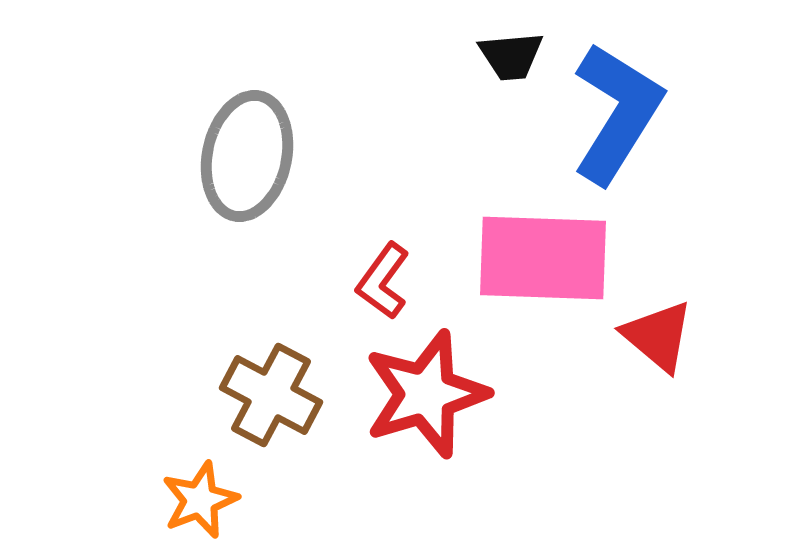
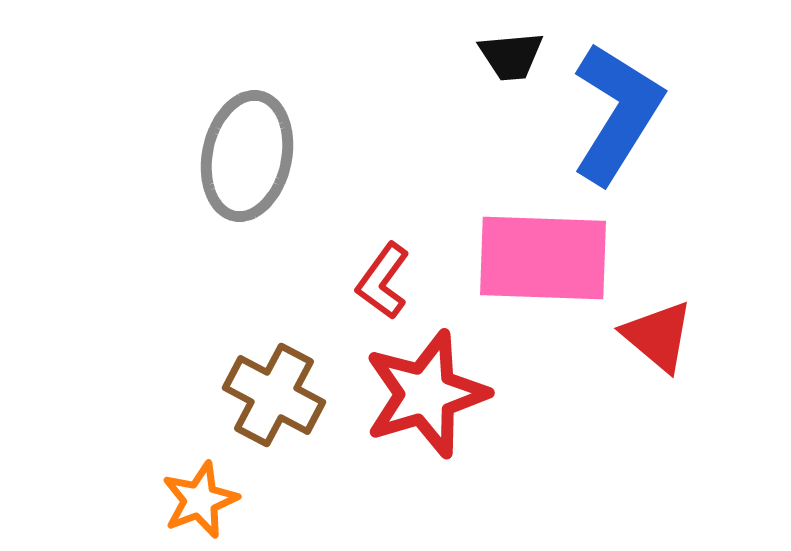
brown cross: moved 3 px right
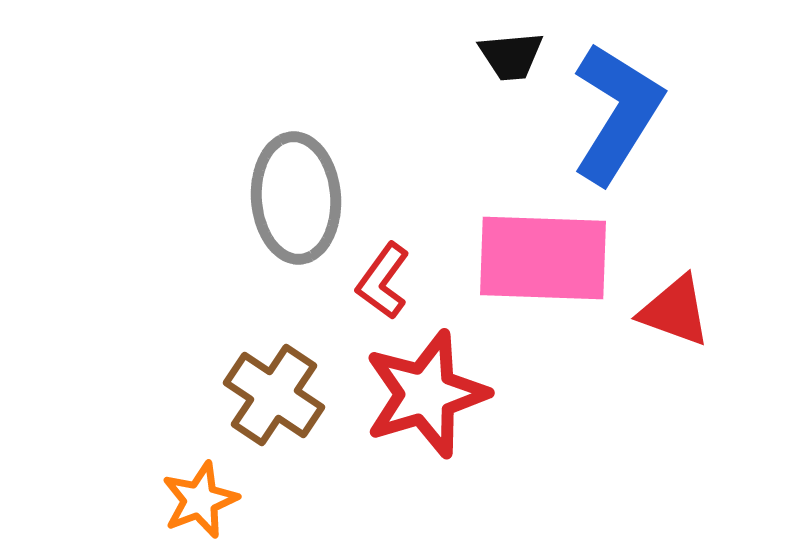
gray ellipse: moved 49 px right, 42 px down; rotated 16 degrees counterclockwise
red triangle: moved 17 px right, 25 px up; rotated 20 degrees counterclockwise
brown cross: rotated 6 degrees clockwise
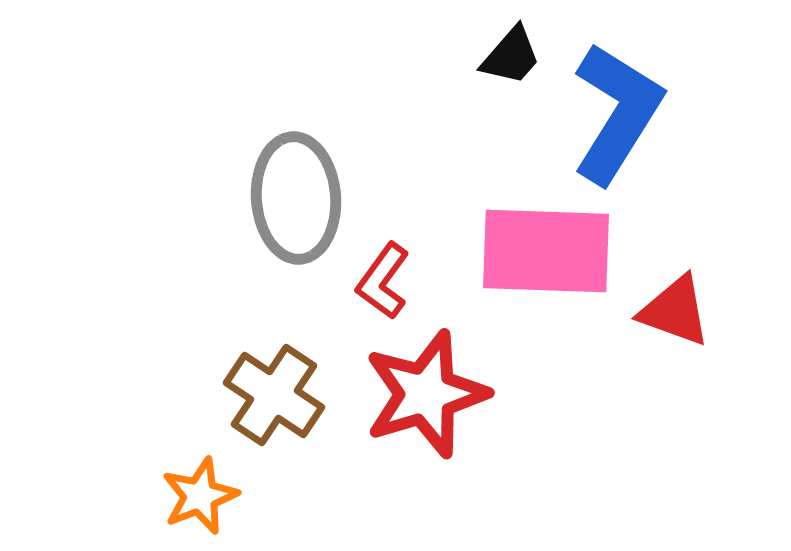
black trapezoid: rotated 44 degrees counterclockwise
pink rectangle: moved 3 px right, 7 px up
orange star: moved 4 px up
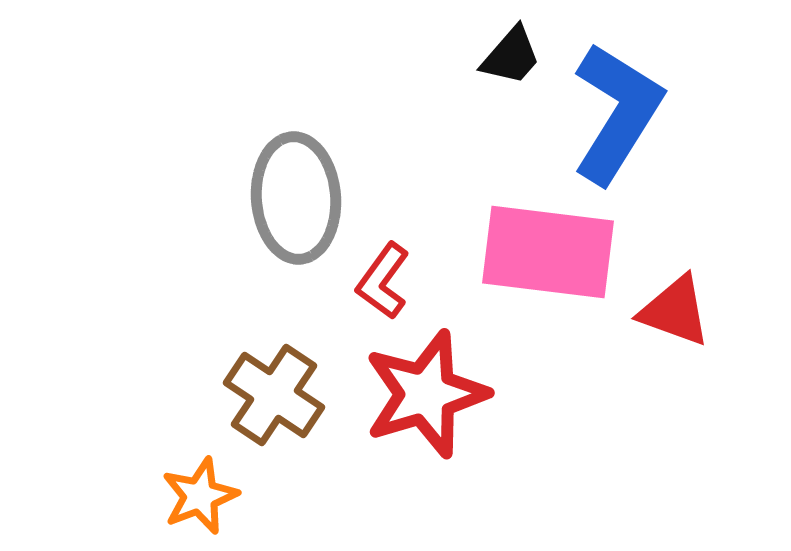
pink rectangle: moved 2 px right, 1 px down; rotated 5 degrees clockwise
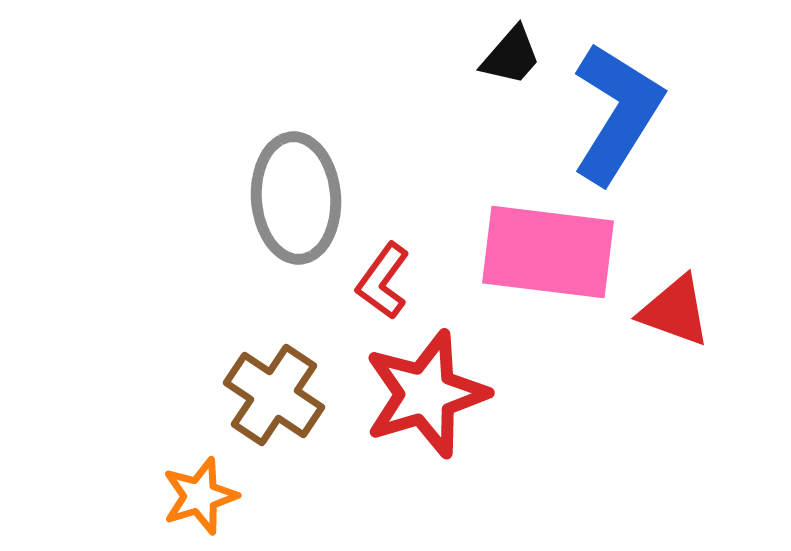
orange star: rotated 4 degrees clockwise
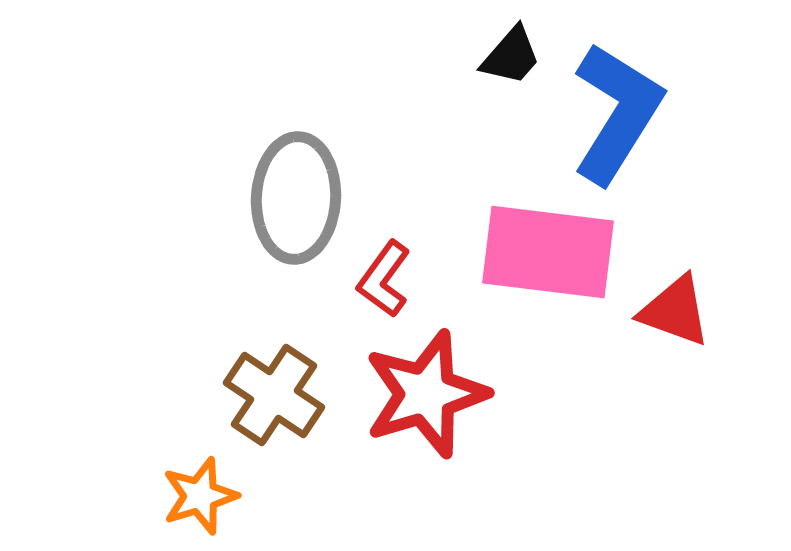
gray ellipse: rotated 7 degrees clockwise
red L-shape: moved 1 px right, 2 px up
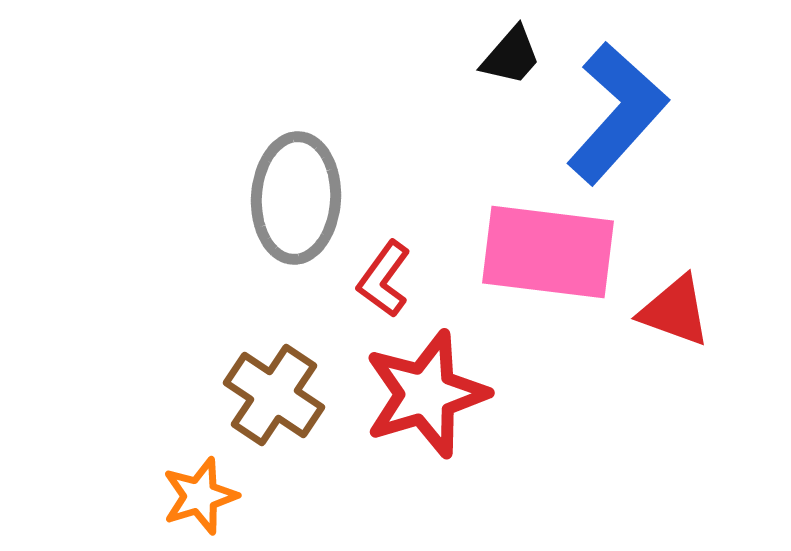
blue L-shape: rotated 10 degrees clockwise
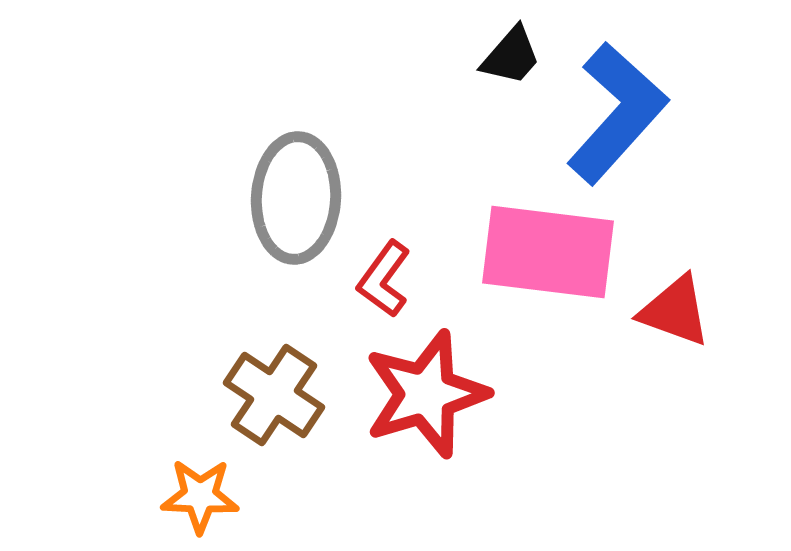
orange star: rotated 20 degrees clockwise
